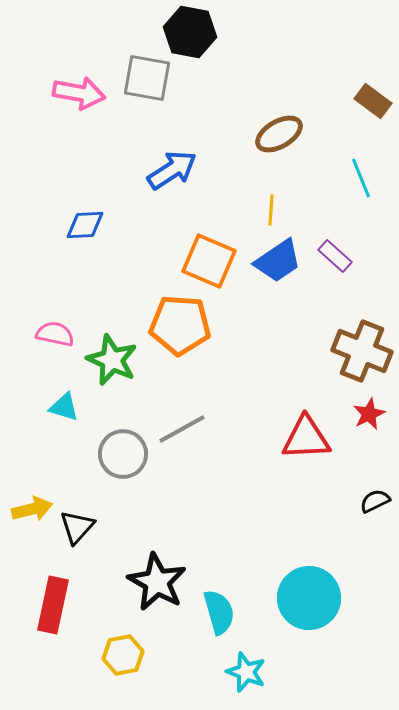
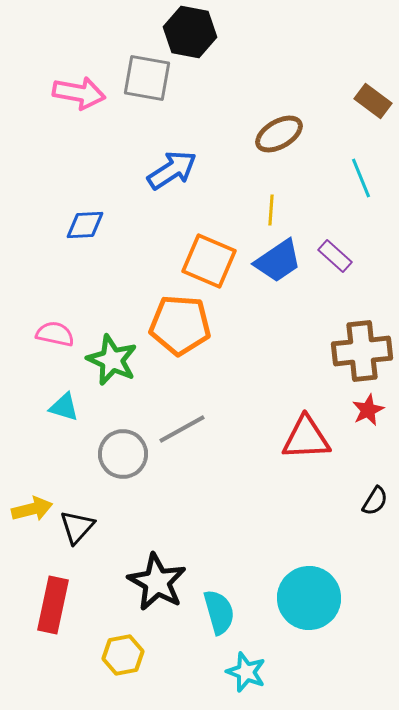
brown cross: rotated 28 degrees counterclockwise
red star: moved 1 px left, 4 px up
black semicircle: rotated 148 degrees clockwise
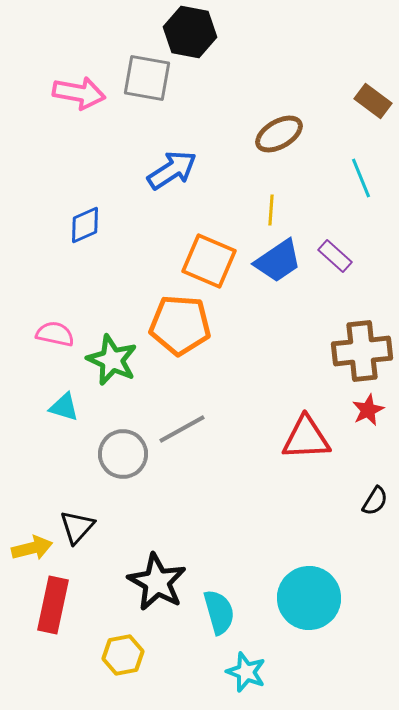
blue diamond: rotated 21 degrees counterclockwise
yellow arrow: moved 39 px down
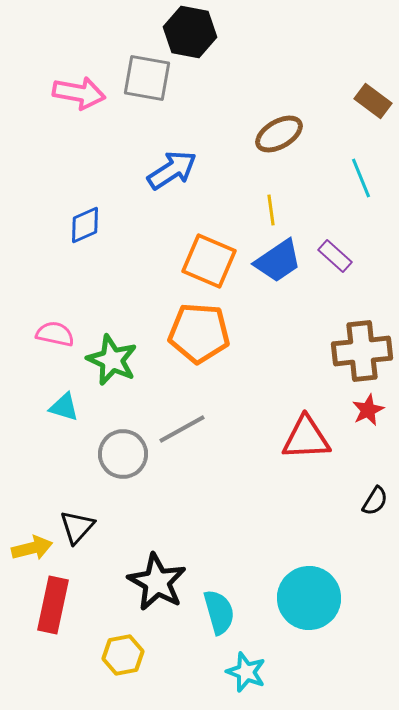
yellow line: rotated 12 degrees counterclockwise
orange pentagon: moved 19 px right, 8 px down
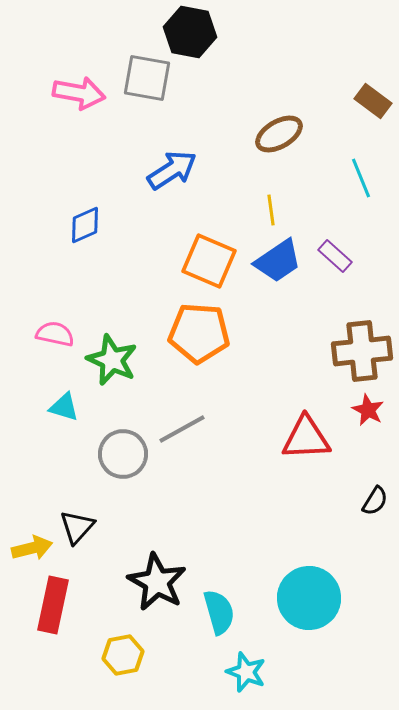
red star: rotated 20 degrees counterclockwise
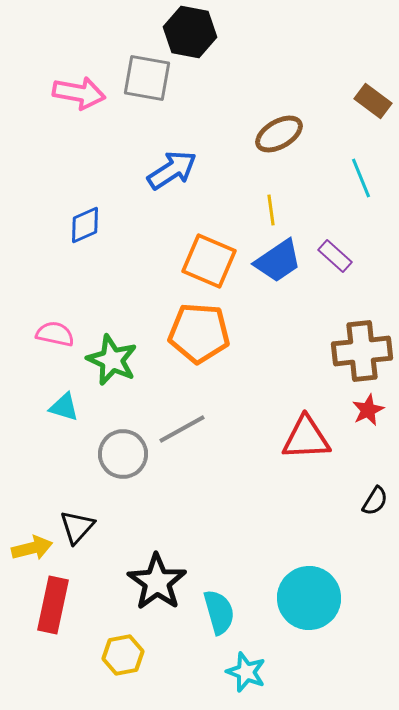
red star: rotated 20 degrees clockwise
black star: rotated 6 degrees clockwise
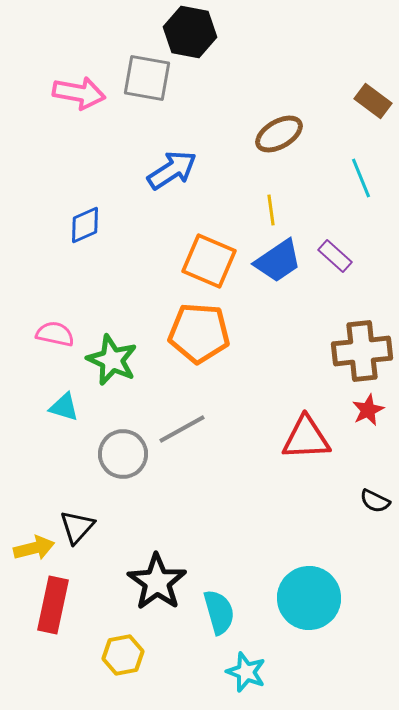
black semicircle: rotated 84 degrees clockwise
yellow arrow: moved 2 px right
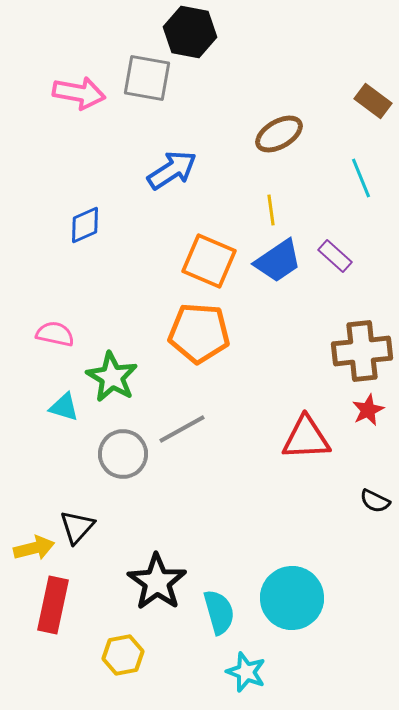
green star: moved 17 px down; rotated 6 degrees clockwise
cyan circle: moved 17 px left
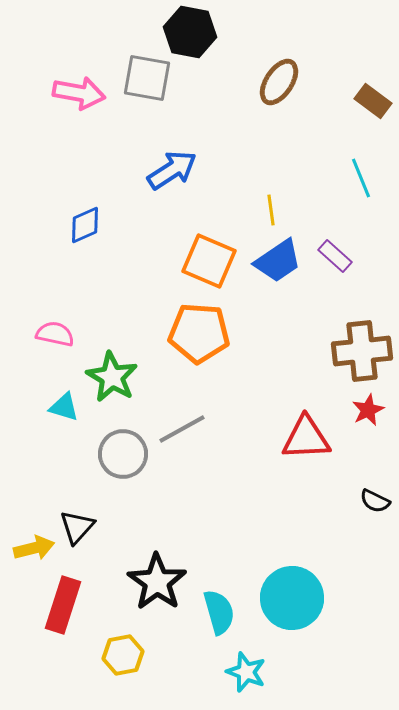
brown ellipse: moved 52 px up; rotated 27 degrees counterclockwise
red rectangle: moved 10 px right; rotated 6 degrees clockwise
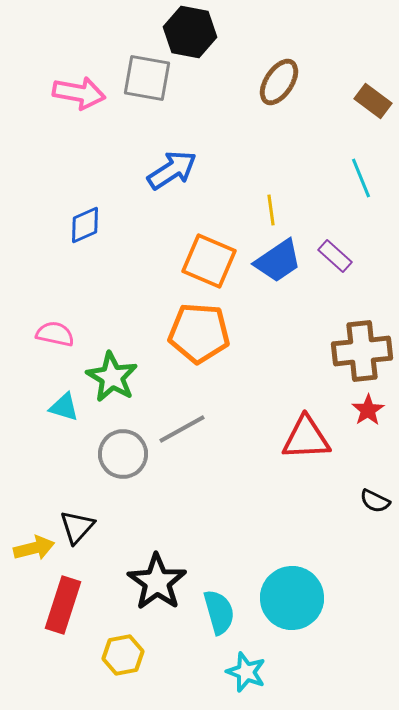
red star: rotated 8 degrees counterclockwise
